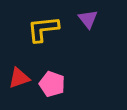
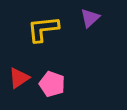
purple triangle: moved 2 px right, 1 px up; rotated 25 degrees clockwise
red triangle: rotated 15 degrees counterclockwise
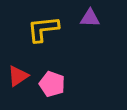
purple triangle: rotated 45 degrees clockwise
red triangle: moved 1 px left, 2 px up
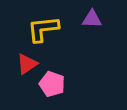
purple triangle: moved 2 px right, 1 px down
red triangle: moved 9 px right, 12 px up
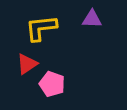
yellow L-shape: moved 2 px left, 1 px up
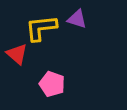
purple triangle: moved 15 px left; rotated 15 degrees clockwise
red triangle: moved 10 px left, 10 px up; rotated 45 degrees counterclockwise
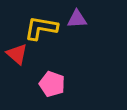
purple triangle: rotated 20 degrees counterclockwise
yellow L-shape: rotated 16 degrees clockwise
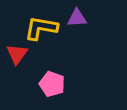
purple triangle: moved 1 px up
red triangle: rotated 25 degrees clockwise
